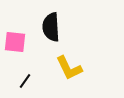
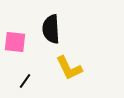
black semicircle: moved 2 px down
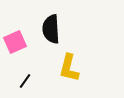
pink square: rotated 30 degrees counterclockwise
yellow L-shape: rotated 40 degrees clockwise
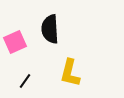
black semicircle: moved 1 px left
yellow L-shape: moved 1 px right, 5 px down
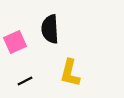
black line: rotated 28 degrees clockwise
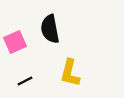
black semicircle: rotated 8 degrees counterclockwise
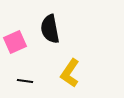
yellow L-shape: rotated 20 degrees clockwise
black line: rotated 35 degrees clockwise
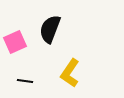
black semicircle: rotated 32 degrees clockwise
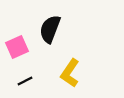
pink square: moved 2 px right, 5 px down
black line: rotated 35 degrees counterclockwise
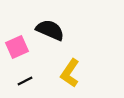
black semicircle: moved 1 px down; rotated 92 degrees clockwise
